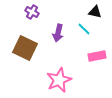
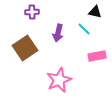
purple cross: rotated 32 degrees counterclockwise
brown square: rotated 30 degrees clockwise
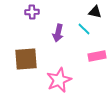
brown square: moved 1 px right, 11 px down; rotated 30 degrees clockwise
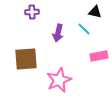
pink rectangle: moved 2 px right
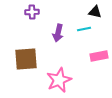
cyan line: rotated 56 degrees counterclockwise
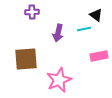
black triangle: moved 1 px right, 3 px down; rotated 24 degrees clockwise
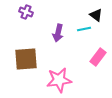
purple cross: moved 6 px left; rotated 24 degrees clockwise
pink rectangle: moved 1 px left, 1 px down; rotated 42 degrees counterclockwise
pink star: rotated 15 degrees clockwise
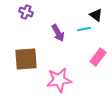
purple arrow: rotated 42 degrees counterclockwise
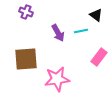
cyan line: moved 3 px left, 2 px down
pink rectangle: moved 1 px right
pink star: moved 2 px left, 1 px up
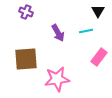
black triangle: moved 2 px right, 4 px up; rotated 24 degrees clockwise
cyan line: moved 5 px right
